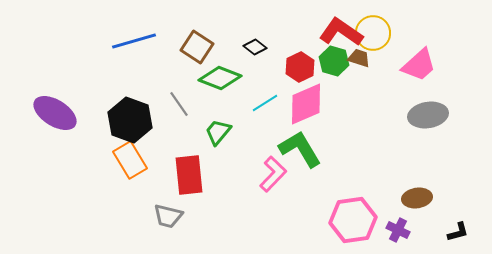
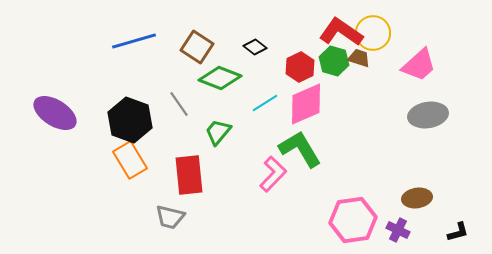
gray trapezoid: moved 2 px right, 1 px down
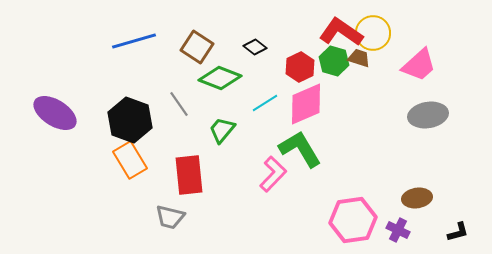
green trapezoid: moved 4 px right, 2 px up
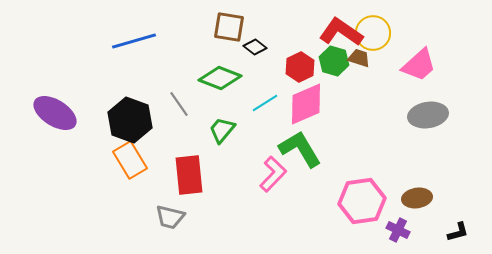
brown square: moved 32 px right, 20 px up; rotated 24 degrees counterclockwise
pink hexagon: moved 9 px right, 19 px up
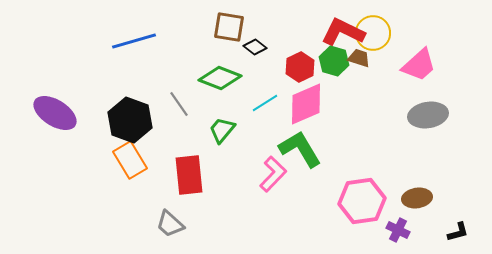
red L-shape: moved 2 px right; rotated 9 degrees counterclockwise
gray trapezoid: moved 7 px down; rotated 28 degrees clockwise
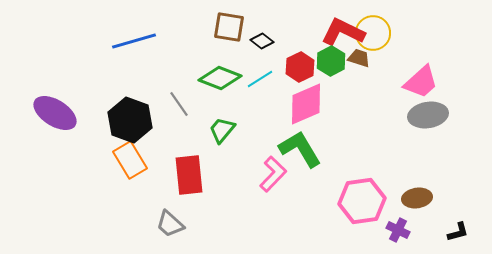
black diamond: moved 7 px right, 6 px up
green hexagon: moved 3 px left; rotated 16 degrees clockwise
pink trapezoid: moved 2 px right, 17 px down
cyan line: moved 5 px left, 24 px up
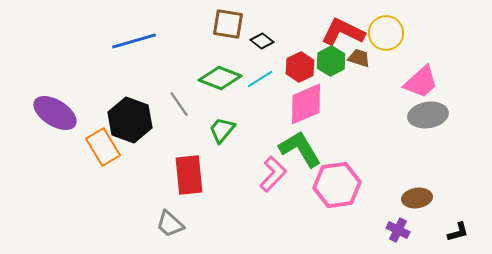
brown square: moved 1 px left, 3 px up
yellow circle: moved 13 px right
orange rectangle: moved 27 px left, 13 px up
pink hexagon: moved 25 px left, 16 px up
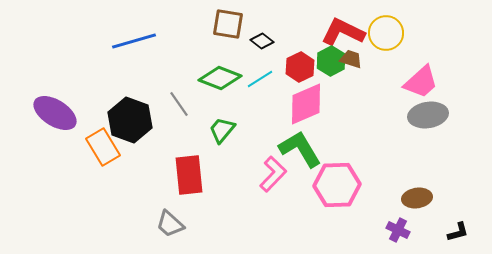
brown trapezoid: moved 8 px left, 1 px down
pink hexagon: rotated 6 degrees clockwise
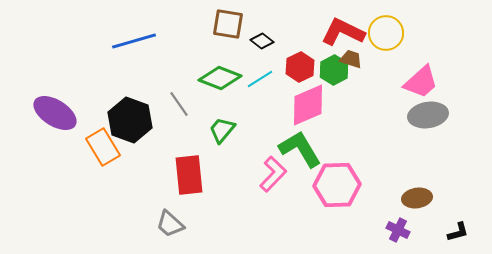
green hexagon: moved 3 px right, 9 px down
pink diamond: moved 2 px right, 1 px down
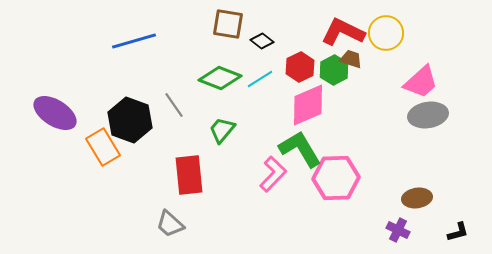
gray line: moved 5 px left, 1 px down
pink hexagon: moved 1 px left, 7 px up
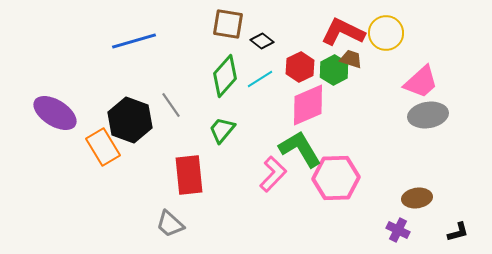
green diamond: moved 5 px right, 2 px up; rotated 69 degrees counterclockwise
gray line: moved 3 px left
